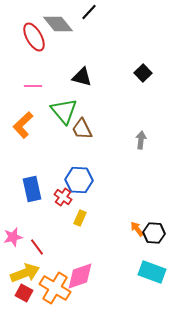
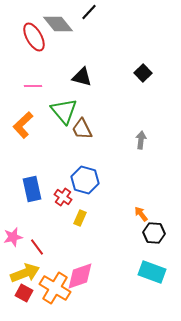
blue hexagon: moved 6 px right; rotated 12 degrees clockwise
orange arrow: moved 4 px right, 15 px up
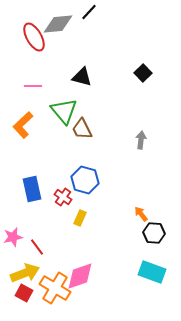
gray diamond: rotated 56 degrees counterclockwise
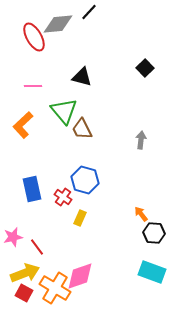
black square: moved 2 px right, 5 px up
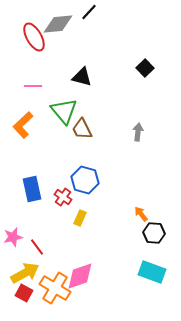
gray arrow: moved 3 px left, 8 px up
yellow arrow: rotated 8 degrees counterclockwise
